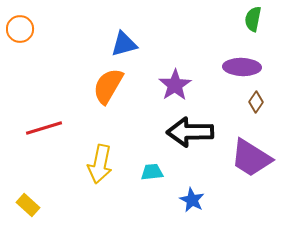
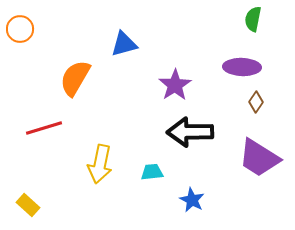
orange semicircle: moved 33 px left, 8 px up
purple trapezoid: moved 8 px right
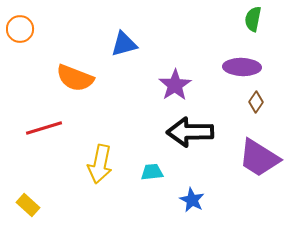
orange semicircle: rotated 99 degrees counterclockwise
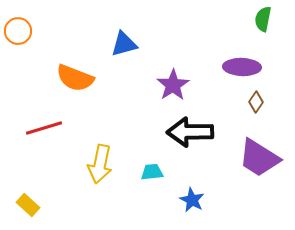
green semicircle: moved 10 px right
orange circle: moved 2 px left, 2 px down
purple star: moved 2 px left
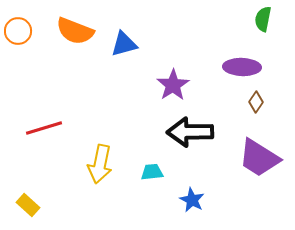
orange semicircle: moved 47 px up
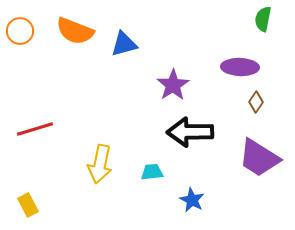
orange circle: moved 2 px right
purple ellipse: moved 2 px left
red line: moved 9 px left, 1 px down
yellow rectangle: rotated 20 degrees clockwise
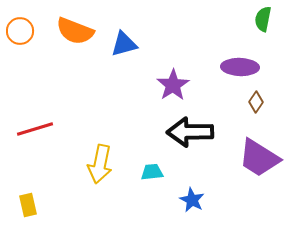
yellow rectangle: rotated 15 degrees clockwise
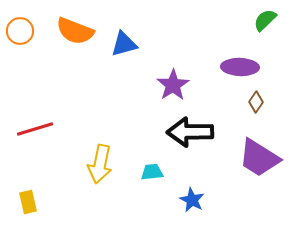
green semicircle: moved 2 px right, 1 px down; rotated 35 degrees clockwise
yellow rectangle: moved 3 px up
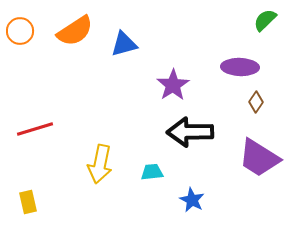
orange semicircle: rotated 54 degrees counterclockwise
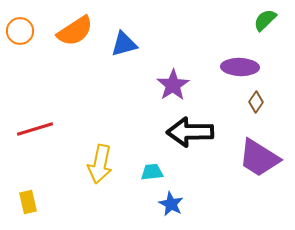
blue star: moved 21 px left, 4 px down
